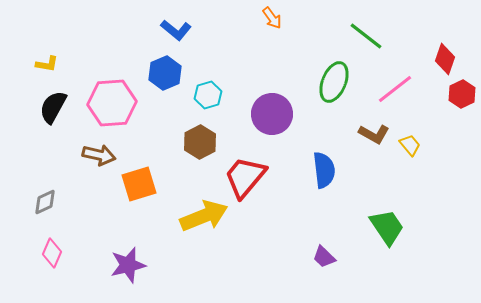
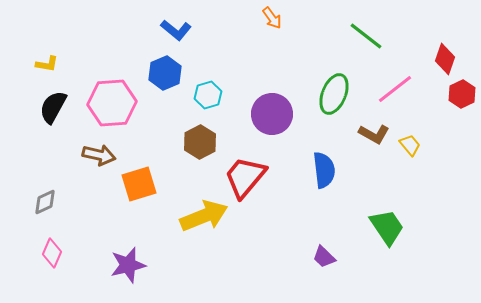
green ellipse: moved 12 px down
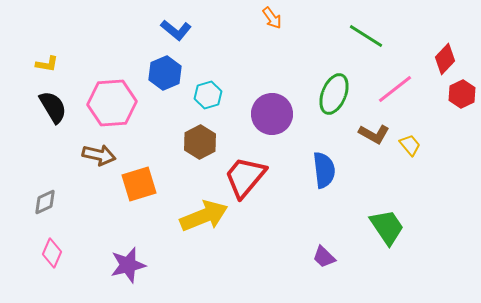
green line: rotated 6 degrees counterclockwise
red diamond: rotated 24 degrees clockwise
black semicircle: rotated 120 degrees clockwise
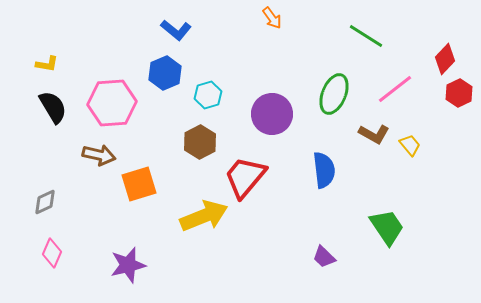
red hexagon: moved 3 px left, 1 px up
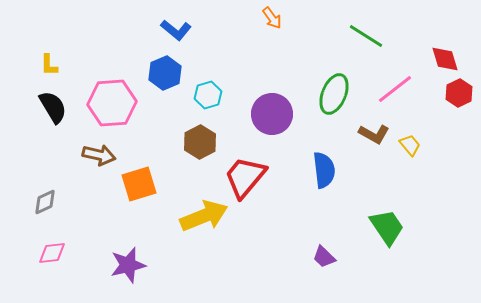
red diamond: rotated 60 degrees counterclockwise
yellow L-shape: moved 2 px right, 1 px down; rotated 80 degrees clockwise
pink diamond: rotated 60 degrees clockwise
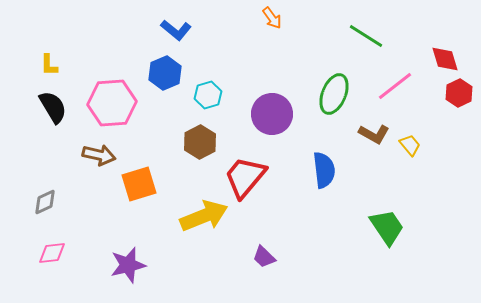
pink line: moved 3 px up
purple trapezoid: moved 60 px left
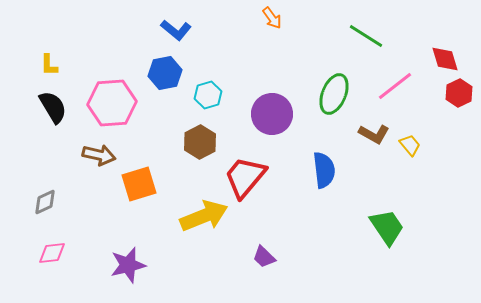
blue hexagon: rotated 12 degrees clockwise
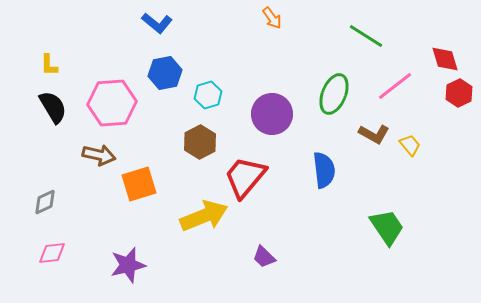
blue L-shape: moved 19 px left, 7 px up
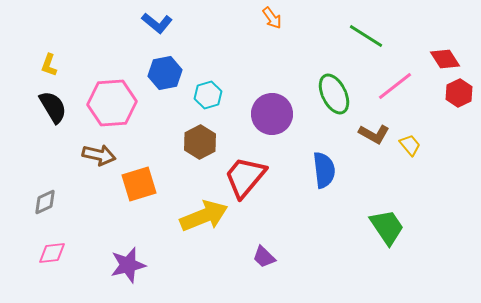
red diamond: rotated 16 degrees counterclockwise
yellow L-shape: rotated 20 degrees clockwise
green ellipse: rotated 48 degrees counterclockwise
